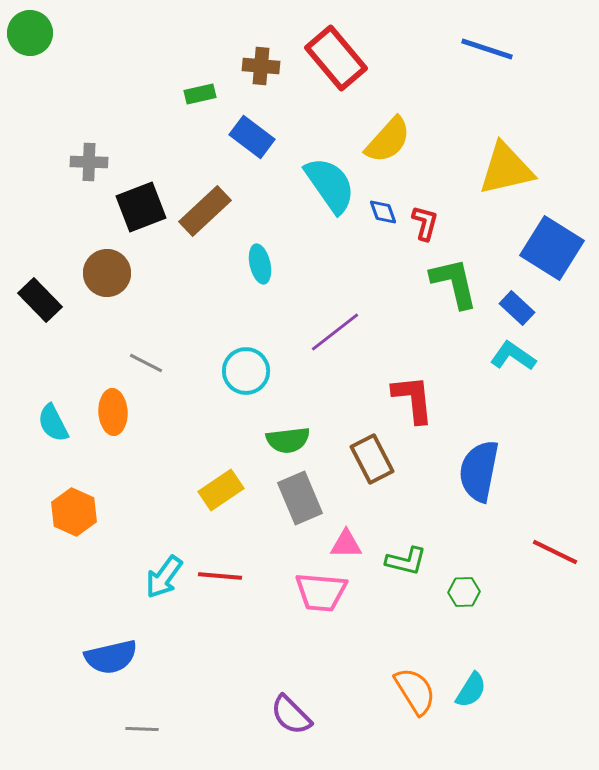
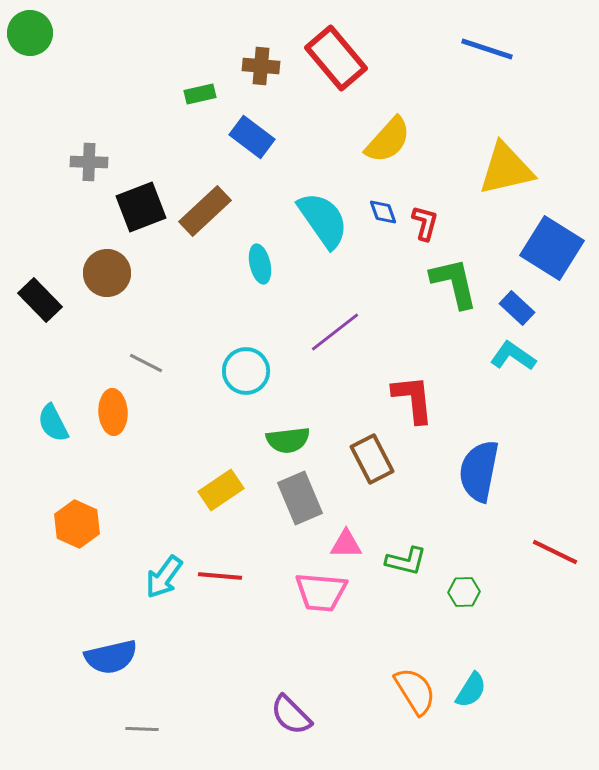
cyan semicircle at (330, 185): moved 7 px left, 35 px down
orange hexagon at (74, 512): moved 3 px right, 12 px down
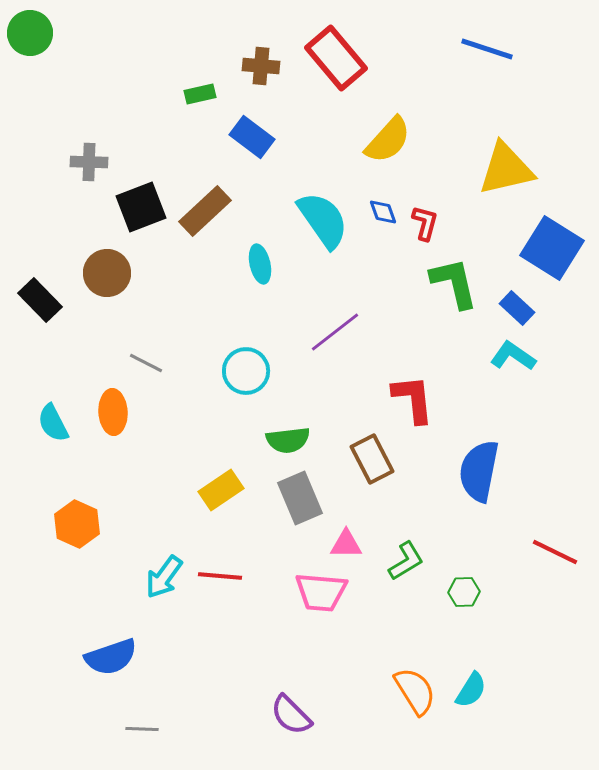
green L-shape at (406, 561): rotated 45 degrees counterclockwise
blue semicircle at (111, 657): rotated 6 degrees counterclockwise
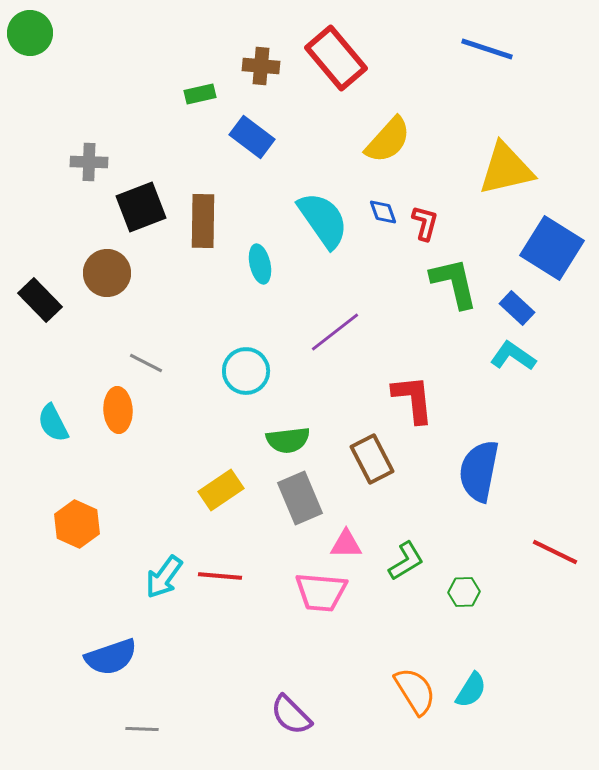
brown rectangle at (205, 211): moved 2 px left, 10 px down; rotated 46 degrees counterclockwise
orange ellipse at (113, 412): moved 5 px right, 2 px up
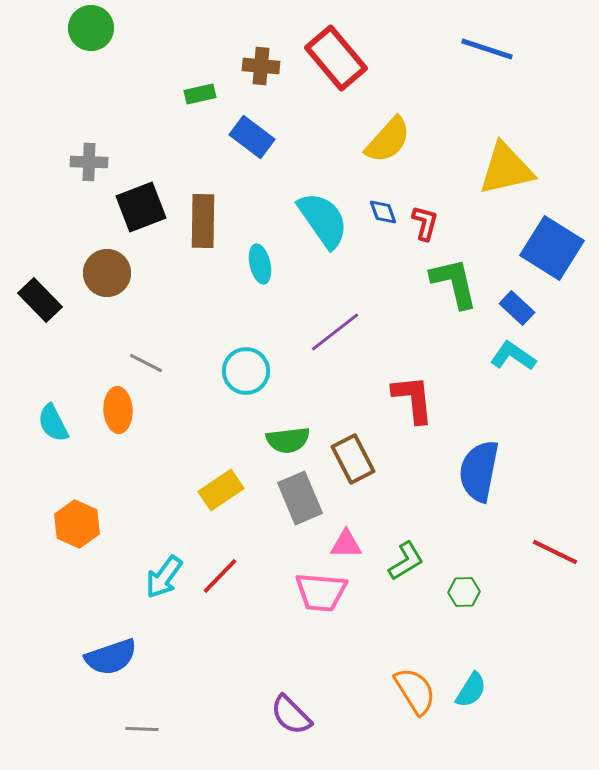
green circle at (30, 33): moved 61 px right, 5 px up
brown rectangle at (372, 459): moved 19 px left
red line at (220, 576): rotated 51 degrees counterclockwise
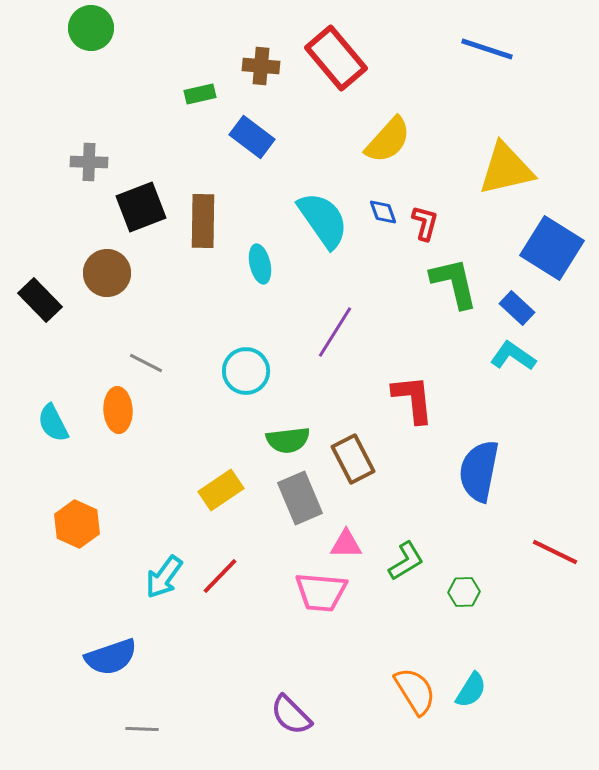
purple line at (335, 332): rotated 20 degrees counterclockwise
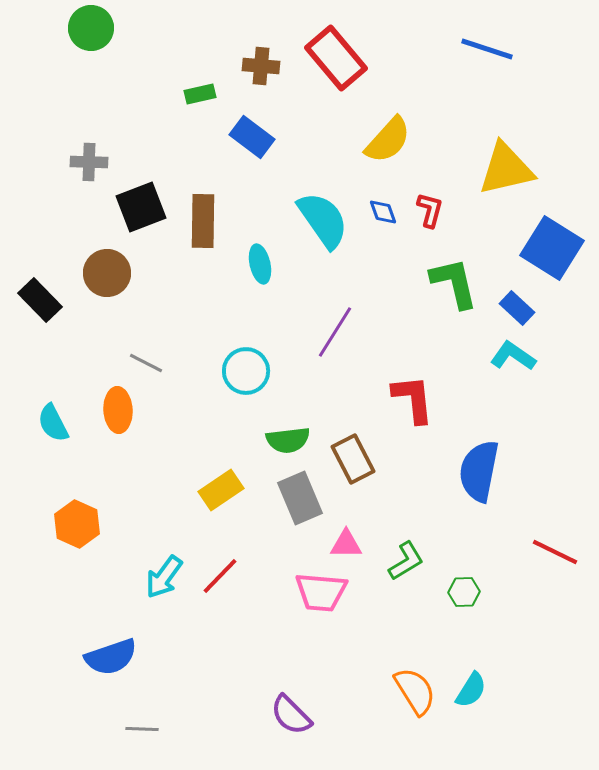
red L-shape at (425, 223): moved 5 px right, 13 px up
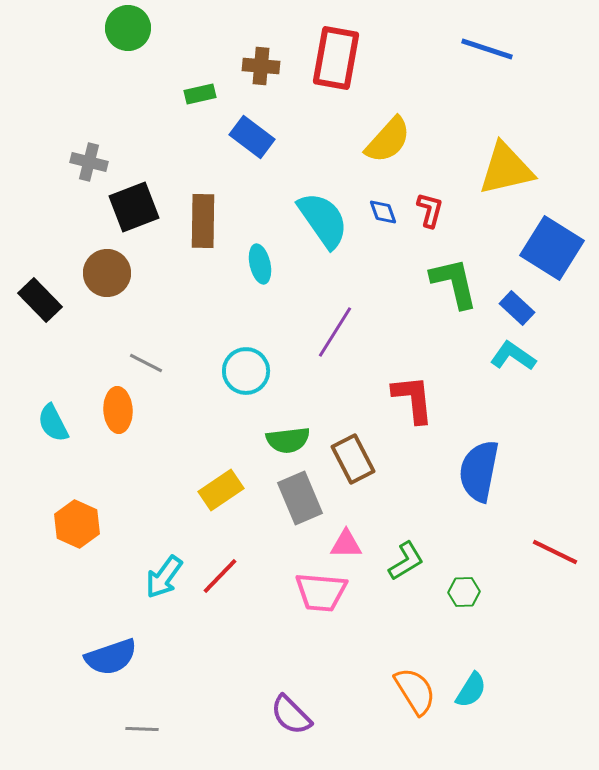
green circle at (91, 28): moved 37 px right
red rectangle at (336, 58): rotated 50 degrees clockwise
gray cross at (89, 162): rotated 12 degrees clockwise
black square at (141, 207): moved 7 px left
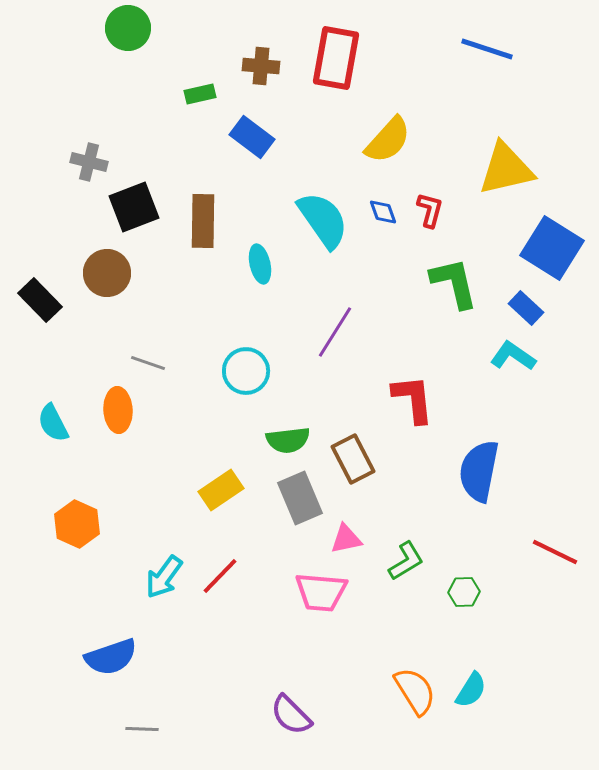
blue rectangle at (517, 308): moved 9 px right
gray line at (146, 363): moved 2 px right; rotated 8 degrees counterclockwise
pink triangle at (346, 544): moved 5 px up; rotated 12 degrees counterclockwise
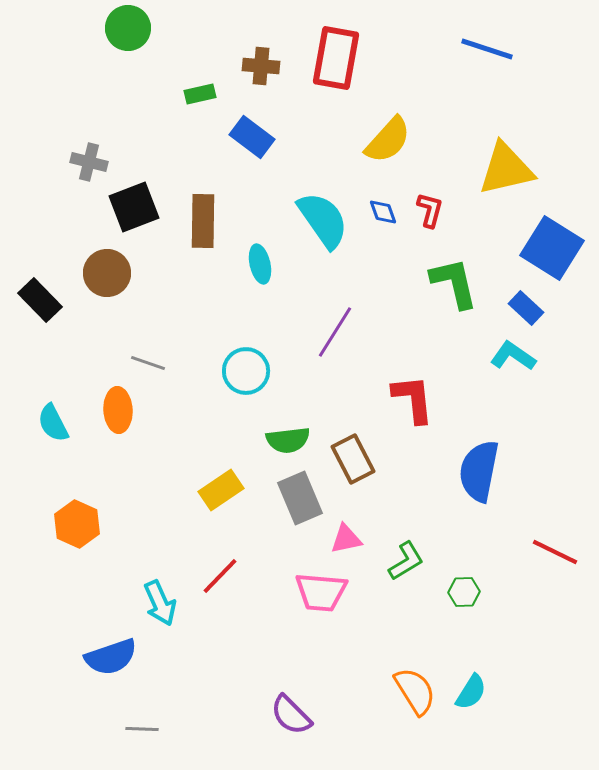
cyan arrow at (164, 577): moved 4 px left, 26 px down; rotated 60 degrees counterclockwise
cyan semicircle at (471, 690): moved 2 px down
